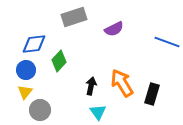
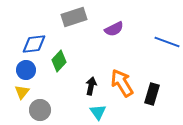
yellow triangle: moved 3 px left
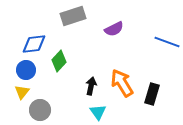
gray rectangle: moved 1 px left, 1 px up
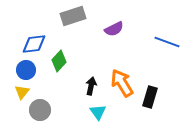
black rectangle: moved 2 px left, 3 px down
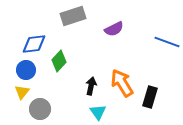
gray circle: moved 1 px up
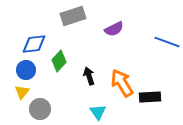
black arrow: moved 2 px left, 10 px up; rotated 30 degrees counterclockwise
black rectangle: rotated 70 degrees clockwise
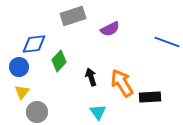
purple semicircle: moved 4 px left
blue circle: moved 7 px left, 3 px up
black arrow: moved 2 px right, 1 px down
gray circle: moved 3 px left, 3 px down
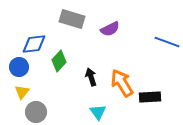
gray rectangle: moved 1 px left, 3 px down; rotated 35 degrees clockwise
gray circle: moved 1 px left
